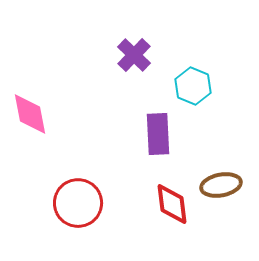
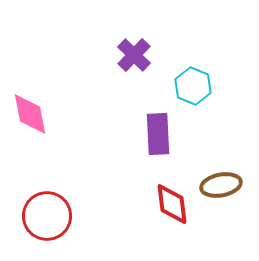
red circle: moved 31 px left, 13 px down
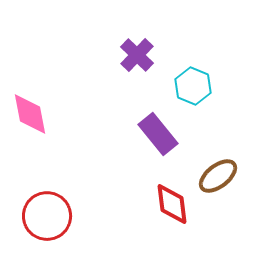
purple cross: moved 3 px right
purple rectangle: rotated 36 degrees counterclockwise
brown ellipse: moved 3 px left, 9 px up; rotated 27 degrees counterclockwise
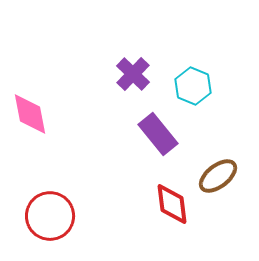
purple cross: moved 4 px left, 19 px down
red circle: moved 3 px right
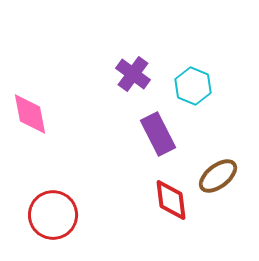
purple cross: rotated 8 degrees counterclockwise
purple rectangle: rotated 12 degrees clockwise
red diamond: moved 1 px left, 4 px up
red circle: moved 3 px right, 1 px up
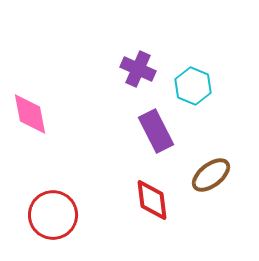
purple cross: moved 5 px right, 5 px up; rotated 12 degrees counterclockwise
purple rectangle: moved 2 px left, 3 px up
brown ellipse: moved 7 px left, 1 px up
red diamond: moved 19 px left
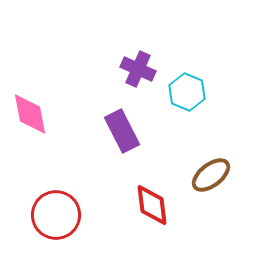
cyan hexagon: moved 6 px left, 6 px down
purple rectangle: moved 34 px left
red diamond: moved 5 px down
red circle: moved 3 px right
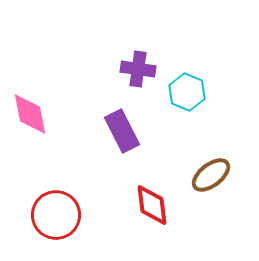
purple cross: rotated 16 degrees counterclockwise
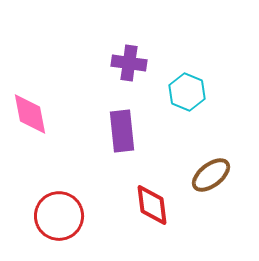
purple cross: moved 9 px left, 6 px up
purple rectangle: rotated 21 degrees clockwise
red circle: moved 3 px right, 1 px down
